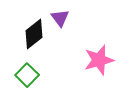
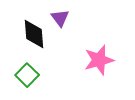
black diamond: rotated 56 degrees counterclockwise
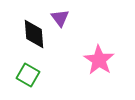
pink star: rotated 24 degrees counterclockwise
green square: moved 1 px right; rotated 15 degrees counterclockwise
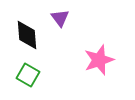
black diamond: moved 7 px left, 1 px down
pink star: rotated 20 degrees clockwise
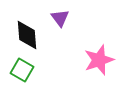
green square: moved 6 px left, 5 px up
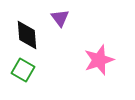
green square: moved 1 px right
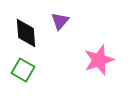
purple triangle: moved 3 px down; rotated 18 degrees clockwise
black diamond: moved 1 px left, 2 px up
